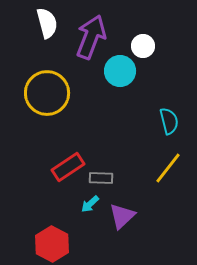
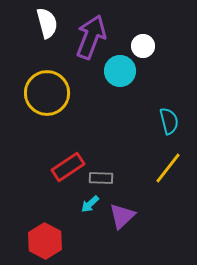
red hexagon: moved 7 px left, 3 px up
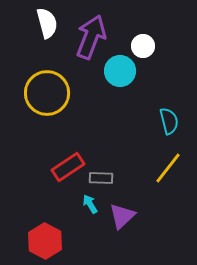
cyan arrow: rotated 102 degrees clockwise
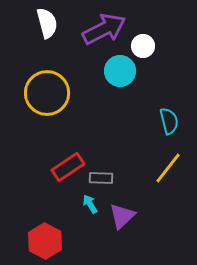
purple arrow: moved 13 px right, 8 px up; rotated 42 degrees clockwise
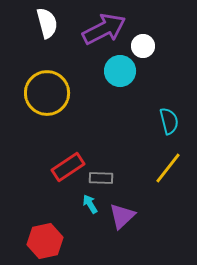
red hexagon: rotated 20 degrees clockwise
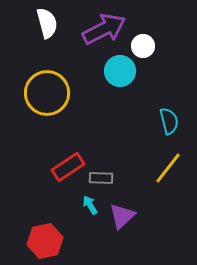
cyan arrow: moved 1 px down
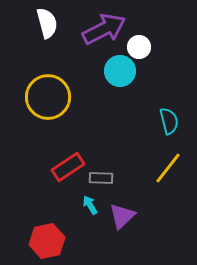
white circle: moved 4 px left, 1 px down
yellow circle: moved 1 px right, 4 px down
red hexagon: moved 2 px right
